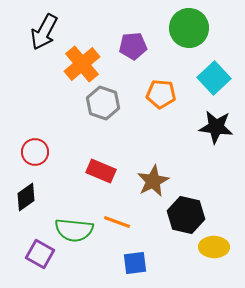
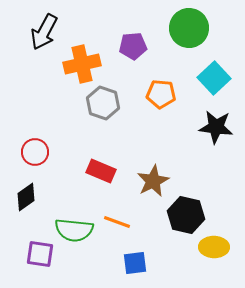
orange cross: rotated 27 degrees clockwise
purple square: rotated 20 degrees counterclockwise
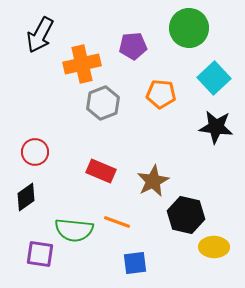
black arrow: moved 4 px left, 3 px down
gray hexagon: rotated 20 degrees clockwise
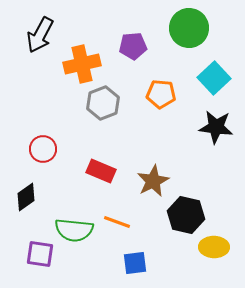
red circle: moved 8 px right, 3 px up
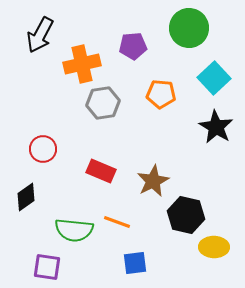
gray hexagon: rotated 12 degrees clockwise
black star: rotated 24 degrees clockwise
purple square: moved 7 px right, 13 px down
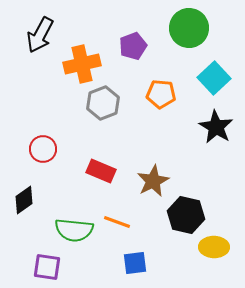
purple pentagon: rotated 16 degrees counterclockwise
gray hexagon: rotated 12 degrees counterclockwise
black diamond: moved 2 px left, 3 px down
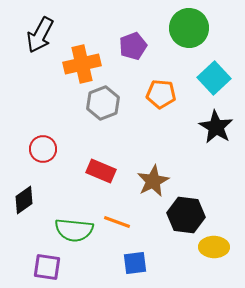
black hexagon: rotated 6 degrees counterclockwise
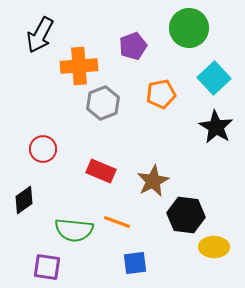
orange cross: moved 3 px left, 2 px down; rotated 9 degrees clockwise
orange pentagon: rotated 16 degrees counterclockwise
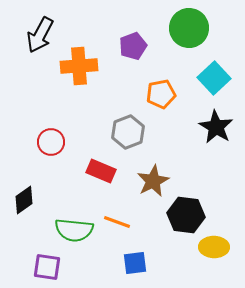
gray hexagon: moved 25 px right, 29 px down
red circle: moved 8 px right, 7 px up
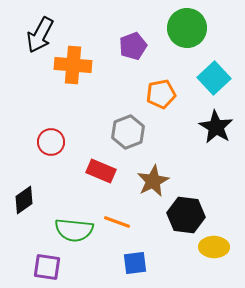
green circle: moved 2 px left
orange cross: moved 6 px left, 1 px up; rotated 9 degrees clockwise
